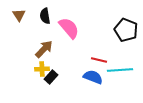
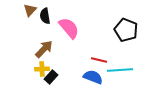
brown triangle: moved 11 px right, 5 px up; rotated 16 degrees clockwise
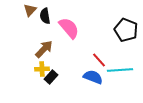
red line: rotated 35 degrees clockwise
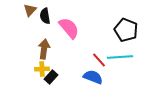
brown arrow: rotated 36 degrees counterclockwise
cyan line: moved 13 px up
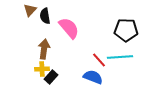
black pentagon: rotated 20 degrees counterclockwise
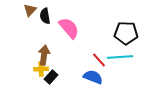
black pentagon: moved 3 px down
brown arrow: moved 6 px down
yellow cross: moved 1 px left
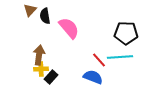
brown arrow: moved 5 px left
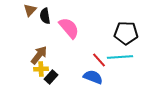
brown arrow: rotated 30 degrees clockwise
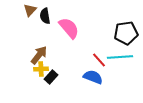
black pentagon: rotated 10 degrees counterclockwise
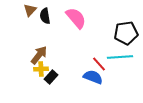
pink semicircle: moved 7 px right, 10 px up
red line: moved 4 px down
